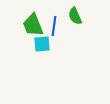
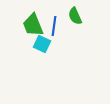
cyan square: rotated 30 degrees clockwise
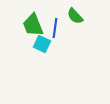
green semicircle: rotated 18 degrees counterclockwise
blue line: moved 1 px right, 2 px down
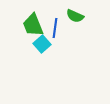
green semicircle: rotated 24 degrees counterclockwise
cyan square: rotated 24 degrees clockwise
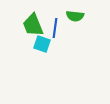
green semicircle: rotated 18 degrees counterclockwise
cyan square: rotated 30 degrees counterclockwise
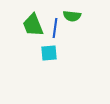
green semicircle: moved 3 px left
cyan square: moved 7 px right, 9 px down; rotated 24 degrees counterclockwise
